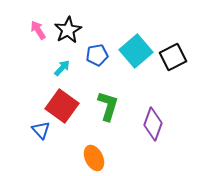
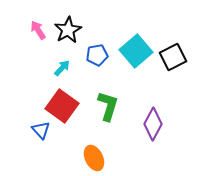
purple diamond: rotated 8 degrees clockwise
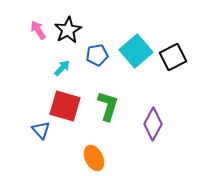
red square: moved 3 px right; rotated 20 degrees counterclockwise
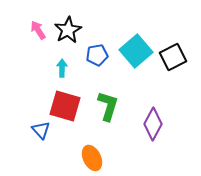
cyan arrow: rotated 42 degrees counterclockwise
orange ellipse: moved 2 px left
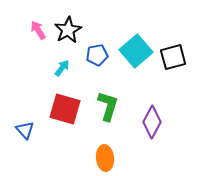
black square: rotated 12 degrees clockwise
cyan arrow: rotated 36 degrees clockwise
red square: moved 3 px down
purple diamond: moved 1 px left, 2 px up
blue triangle: moved 16 px left
orange ellipse: moved 13 px right; rotated 20 degrees clockwise
